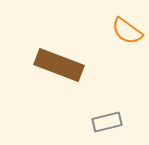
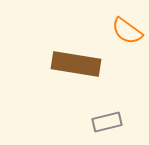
brown rectangle: moved 17 px right, 1 px up; rotated 12 degrees counterclockwise
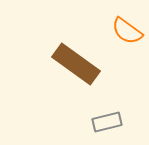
brown rectangle: rotated 27 degrees clockwise
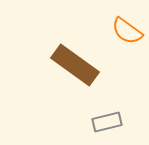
brown rectangle: moved 1 px left, 1 px down
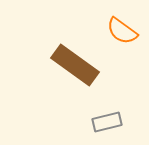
orange semicircle: moved 5 px left
